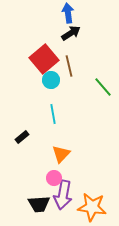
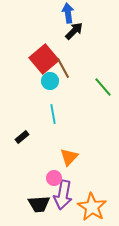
black arrow: moved 3 px right, 2 px up; rotated 12 degrees counterclockwise
brown line: moved 6 px left, 2 px down; rotated 15 degrees counterclockwise
cyan circle: moved 1 px left, 1 px down
orange triangle: moved 8 px right, 3 px down
orange star: rotated 24 degrees clockwise
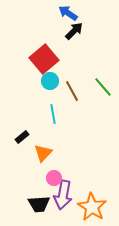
blue arrow: rotated 48 degrees counterclockwise
brown line: moved 9 px right, 23 px down
orange triangle: moved 26 px left, 4 px up
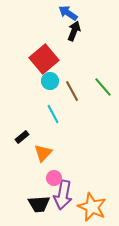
black arrow: rotated 24 degrees counterclockwise
cyan line: rotated 18 degrees counterclockwise
orange star: rotated 8 degrees counterclockwise
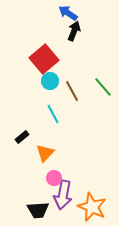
orange triangle: moved 2 px right
black trapezoid: moved 1 px left, 6 px down
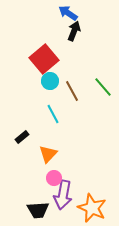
orange triangle: moved 3 px right, 1 px down
orange star: moved 1 px down
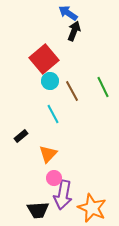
green line: rotated 15 degrees clockwise
black rectangle: moved 1 px left, 1 px up
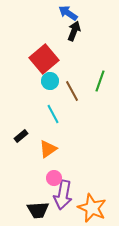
green line: moved 3 px left, 6 px up; rotated 45 degrees clockwise
orange triangle: moved 5 px up; rotated 12 degrees clockwise
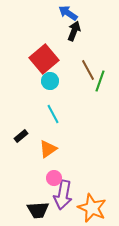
brown line: moved 16 px right, 21 px up
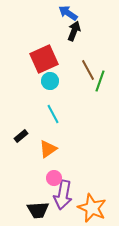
red square: rotated 16 degrees clockwise
